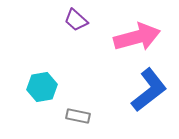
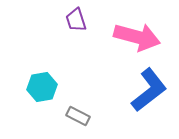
purple trapezoid: rotated 30 degrees clockwise
pink arrow: rotated 30 degrees clockwise
gray rectangle: rotated 15 degrees clockwise
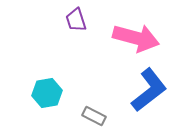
pink arrow: moved 1 px left, 1 px down
cyan hexagon: moved 5 px right, 6 px down
gray rectangle: moved 16 px right
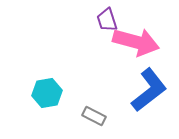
purple trapezoid: moved 31 px right
pink arrow: moved 4 px down
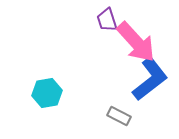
pink arrow: rotated 33 degrees clockwise
blue L-shape: moved 1 px right, 11 px up
gray rectangle: moved 25 px right
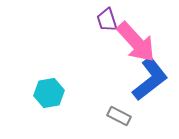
cyan hexagon: moved 2 px right
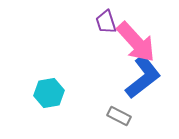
purple trapezoid: moved 1 px left, 2 px down
blue L-shape: moved 7 px left, 2 px up
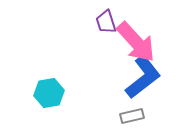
gray rectangle: moved 13 px right; rotated 40 degrees counterclockwise
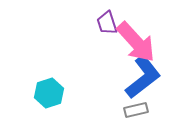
purple trapezoid: moved 1 px right, 1 px down
cyan hexagon: rotated 8 degrees counterclockwise
gray rectangle: moved 4 px right, 6 px up
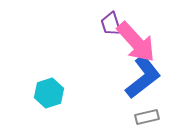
purple trapezoid: moved 4 px right, 1 px down
gray rectangle: moved 11 px right, 7 px down
